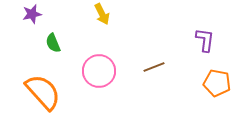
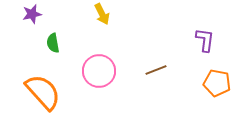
green semicircle: rotated 12 degrees clockwise
brown line: moved 2 px right, 3 px down
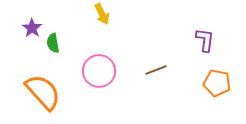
purple star: moved 14 px down; rotated 24 degrees counterclockwise
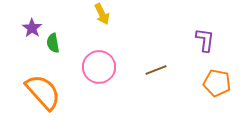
pink circle: moved 4 px up
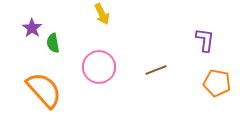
orange semicircle: moved 1 px right, 2 px up
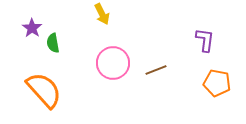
pink circle: moved 14 px right, 4 px up
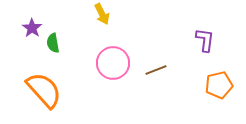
orange pentagon: moved 2 px right, 2 px down; rotated 24 degrees counterclockwise
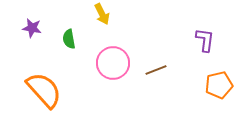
purple star: rotated 24 degrees counterclockwise
green semicircle: moved 16 px right, 4 px up
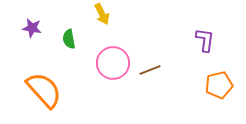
brown line: moved 6 px left
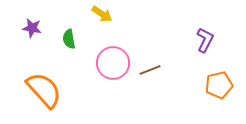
yellow arrow: rotated 30 degrees counterclockwise
purple L-shape: rotated 20 degrees clockwise
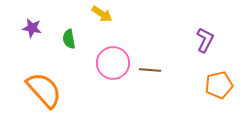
brown line: rotated 25 degrees clockwise
